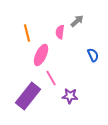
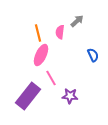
orange line: moved 11 px right
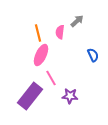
purple rectangle: moved 2 px right
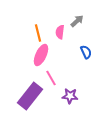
blue semicircle: moved 7 px left, 3 px up
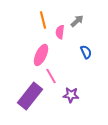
orange line: moved 5 px right, 13 px up
pink line: moved 2 px up
purple star: moved 1 px right, 1 px up
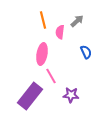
pink ellipse: moved 1 px right, 1 px up; rotated 15 degrees counterclockwise
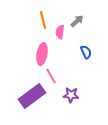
purple rectangle: moved 2 px right; rotated 16 degrees clockwise
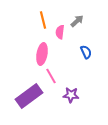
purple rectangle: moved 3 px left
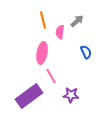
pink ellipse: moved 1 px up
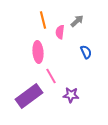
pink ellipse: moved 4 px left, 1 px up; rotated 15 degrees counterclockwise
